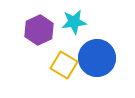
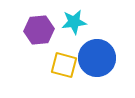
purple hexagon: rotated 20 degrees clockwise
yellow square: rotated 16 degrees counterclockwise
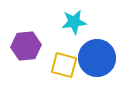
purple hexagon: moved 13 px left, 16 px down
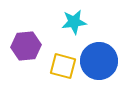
blue circle: moved 2 px right, 3 px down
yellow square: moved 1 px left, 1 px down
